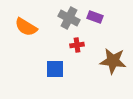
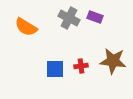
red cross: moved 4 px right, 21 px down
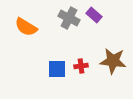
purple rectangle: moved 1 px left, 2 px up; rotated 21 degrees clockwise
blue square: moved 2 px right
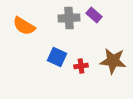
gray cross: rotated 30 degrees counterclockwise
orange semicircle: moved 2 px left, 1 px up
blue square: moved 12 px up; rotated 24 degrees clockwise
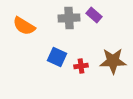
brown star: rotated 8 degrees counterclockwise
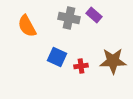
gray cross: rotated 15 degrees clockwise
orange semicircle: moved 3 px right; rotated 30 degrees clockwise
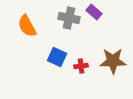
purple rectangle: moved 3 px up
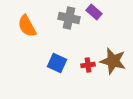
blue square: moved 6 px down
brown star: rotated 16 degrees clockwise
red cross: moved 7 px right, 1 px up
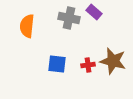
orange semicircle: rotated 35 degrees clockwise
blue square: moved 1 px down; rotated 18 degrees counterclockwise
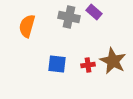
gray cross: moved 1 px up
orange semicircle: rotated 10 degrees clockwise
brown star: rotated 12 degrees clockwise
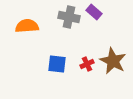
orange semicircle: rotated 70 degrees clockwise
red cross: moved 1 px left, 1 px up; rotated 16 degrees counterclockwise
